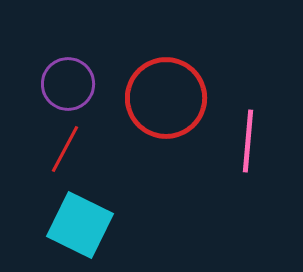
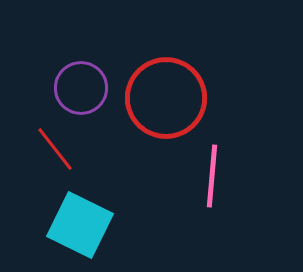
purple circle: moved 13 px right, 4 px down
pink line: moved 36 px left, 35 px down
red line: moved 10 px left; rotated 66 degrees counterclockwise
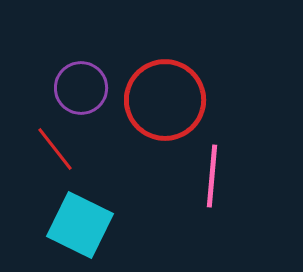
red circle: moved 1 px left, 2 px down
